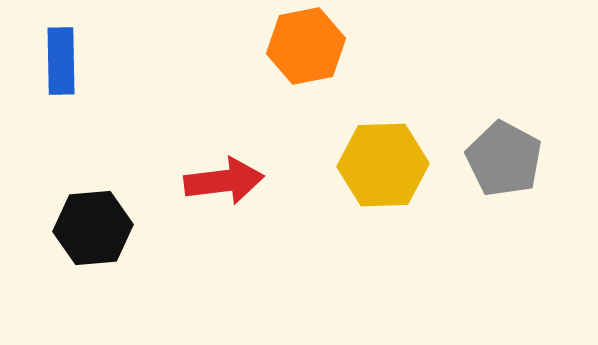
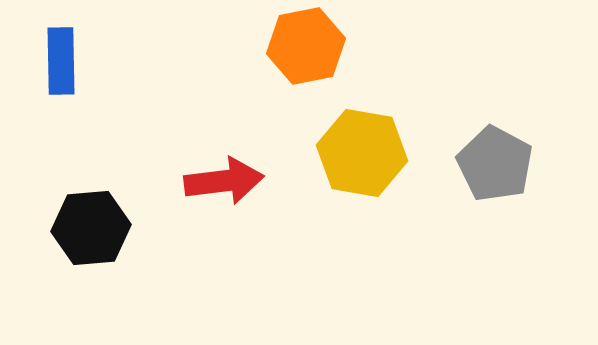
gray pentagon: moved 9 px left, 5 px down
yellow hexagon: moved 21 px left, 12 px up; rotated 12 degrees clockwise
black hexagon: moved 2 px left
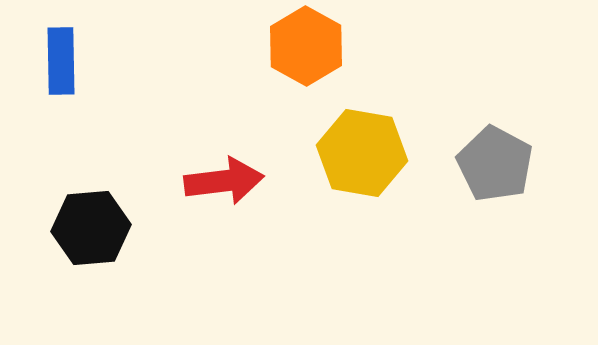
orange hexagon: rotated 20 degrees counterclockwise
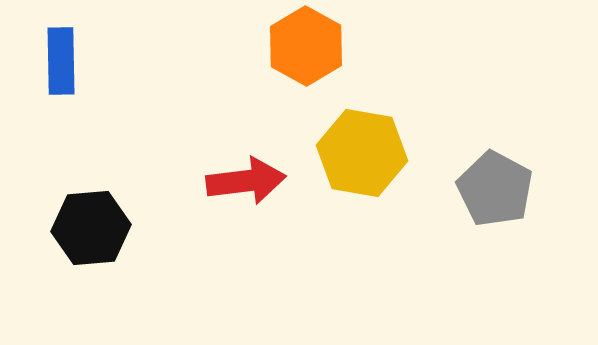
gray pentagon: moved 25 px down
red arrow: moved 22 px right
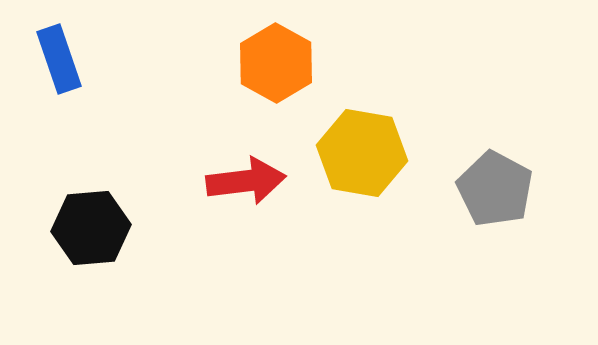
orange hexagon: moved 30 px left, 17 px down
blue rectangle: moved 2 px left, 2 px up; rotated 18 degrees counterclockwise
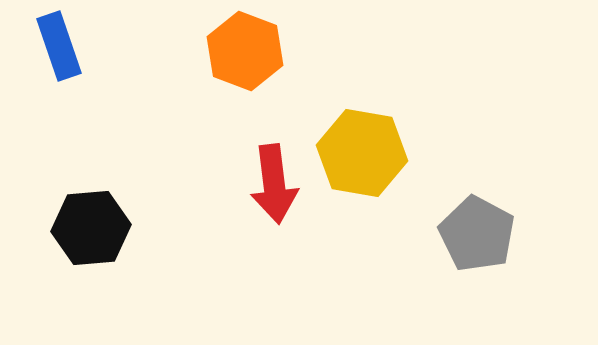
blue rectangle: moved 13 px up
orange hexagon: moved 31 px left, 12 px up; rotated 8 degrees counterclockwise
red arrow: moved 28 px right, 3 px down; rotated 90 degrees clockwise
gray pentagon: moved 18 px left, 45 px down
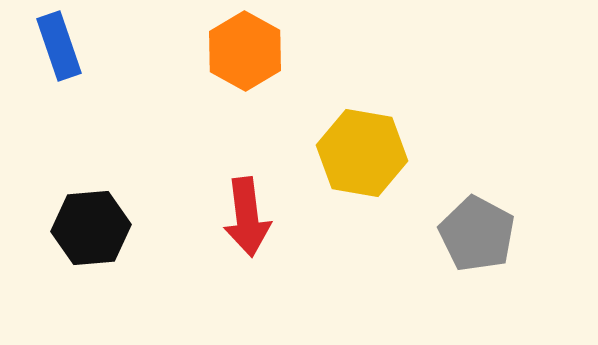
orange hexagon: rotated 8 degrees clockwise
red arrow: moved 27 px left, 33 px down
